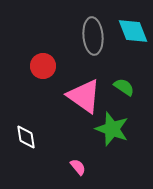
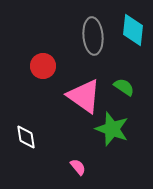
cyan diamond: moved 1 px up; rotated 28 degrees clockwise
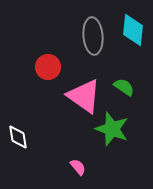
red circle: moved 5 px right, 1 px down
white diamond: moved 8 px left
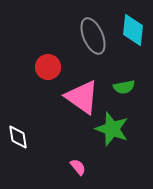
gray ellipse: rotated 18 degrees counterclockwise
green semicircle: rotated 135 degrees clockwise
pink triangle: moved 2 px left, 1 px down
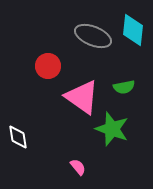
gray ellipse: rotated 45 degrees counterclockwise
red circle: moved 1 px up
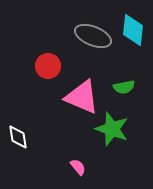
pink triangle: rotated 12 degrees counterclockwise
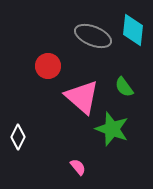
green semicircle: rotated 65 degrees clockwise
pink triangle: rotated 18 degrees clockwise
white diamond: rotated 35 degrees clockwise
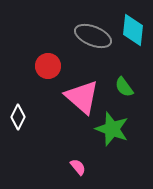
white diamond: moved 20 px up
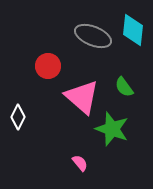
pink semicircle: moved 2 px right, 4 px up
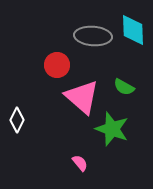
cyan diamond: rotated 8 degrees counterclockwise
gray ellipse: rotated 18 degrees counterclockwise
red circle: moved 9 px right, 1 px up
green semicircle: rotated 25 degrees counterclockwise
white diamond: moved 1 px left, 3 px down
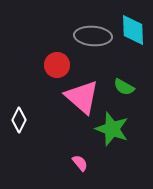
white diamond: moved 2 px right
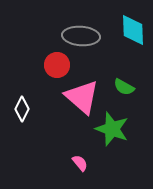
gray ellipse: moved 12 px left
white diamond: moved 3 px right, 11 px up
